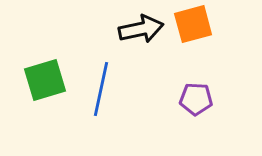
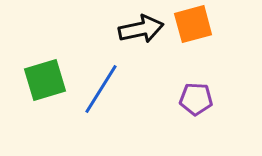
blue line: rotated 20 degrees clockwise
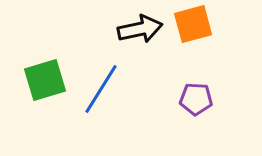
black arrow: moved 1 px left
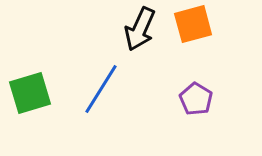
black arrow: rotated 126 degrees clockwise
green square: moved 15 px left, 13 px down
purple pentagon: rotated 28 degrees clockwise
